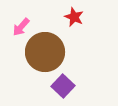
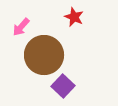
brown circle: moved 1 px left, 3 px down
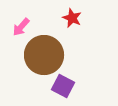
red star: moved 2 px left, 1 px down
purple square: rotated 15 degrees counterclockwise
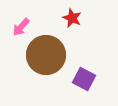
brown circle: moved 2 px right
purple square: moved 21 px right, 7 px up
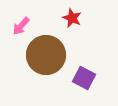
pink arrow: moved 1 px up
purple square: moved 1 px up
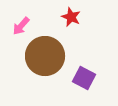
red star: moved 1 px left, 1 px up
brown circle: moved 1 px left, 1 px down
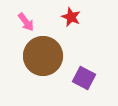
pink arrow: moved 5 px right, 4 px up; rotated 78 degrees counterclockwise
brown circle: moved 2 px left
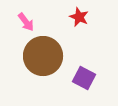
red star: moved 8 px right
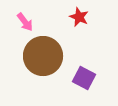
pink arrow: moved 1 px left
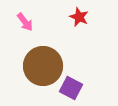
brown circle: moved 10 px down
purple square: moved 13 px left, 10 px down
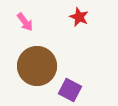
brown circle: moved 6 px left
purple square: moved 1 px left, 2 px down
